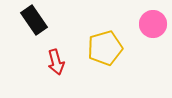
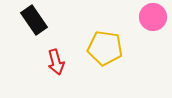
pink circle: moved 7 px up
yellow pentagon: rotated 24 degrees clockwise
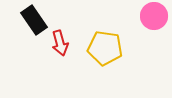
pink circle: moved 1 px right, 1 px up
red arrow: moved 4 px right, 19 px up
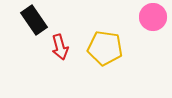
pink circle: moved 1 px left, 1 px down
red arrow: moved 4 px down
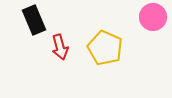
black rectangle: rotated 12 degrees clockwise
yellow pentagon: rotated 16 degrees clockwise
